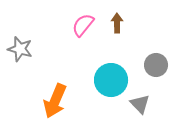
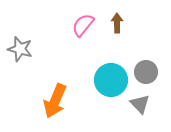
gray circle: moved 10 px left, 7 px down
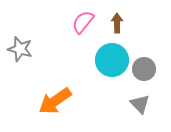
pink semicircle: moved 3 px up
gray circle: moved 2 px left, 3 px up
cyan circle: moved 1 px right, 20 px up
orange arrow: rotated 32 degrees clockwise
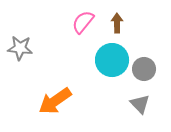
gray star: moved 1 px up; rotated 10 degrees counterclockwise
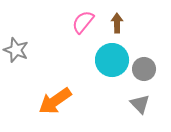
gray star: moved 4 px left, 2 px down; rotated 15 degrees clockwise
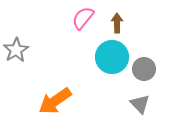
pink semicircle: moved 4 px up
gray star: rotated 20 degrees clockwise
cyan circle: moved 3 px up
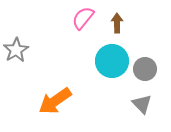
cyan circle: moved 4 px down
gray circle: moved 1 px right
gray triangle: moved 2 px right
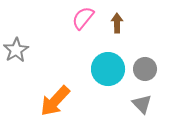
cyan circle: moved 4 px left, 8 px down
orange arrow: rotated 12 degrees counterclockwise
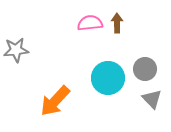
pink semicircle: moved 7 px right, 5 px down; rotated 45 degrees clockwise
gray star: rotated 25 degrees clockwise
cyan circle: moved 9 px down
gray triangle: moved 10 px right, 5 px up
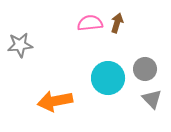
brown arrow: rotated 18 degrees clockwise
gray star: moved 4 px right, 5 px up
orange arrow: rotated 36 degrees clockwise
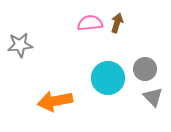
gray triangle: moved 1 px right, 2 px up
